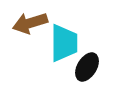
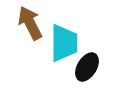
brown arrow: rotated 80 degrees clockwise
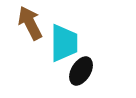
black ellipse: moved 6 px left, 4 px down
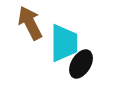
black ellipse: moved 7 px up
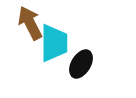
cyan trapezoid: moved 10 px left
